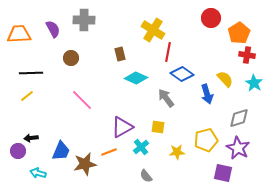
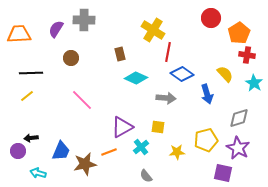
purple semicircle: moved 3 px right; rotated 120 degrees counterclockwise
yellow semicircle: moved 5 px up
gray arrow: rotated 132 degrees clockwise
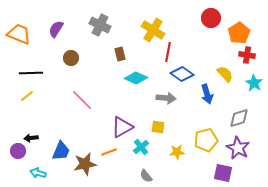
gray cross: moved 16 px right, 5 px down; rotated 25 degrees clockwise
orange trapezoid: rotated 25 degrees clockwise
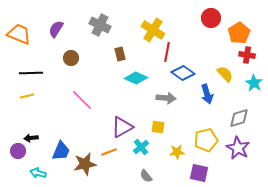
red line: moved 1 px left
blue diamond: moved 1 px right, 1 px up
yellow line: rotated 24 degrees clockwise
purple square: moved 24 px left
